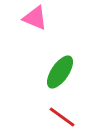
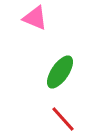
red line: moved 1 px right, 2 px down; rotated 12 degrees clockwise
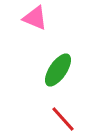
green ellipse: moved 2 px left, 2 px up
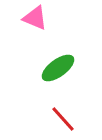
green ellipse: moved 2 px up; rotated 20 degrees clockwise
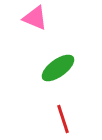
red line: rotated 24 degrees clockwise
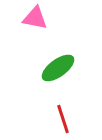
pink triangle: rotated 12 degrees counterclockwise
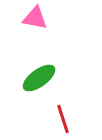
green ellipse: moved 19 px left, 10 px down
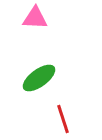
pink triangle: rotated 8 degrees counterclockwise
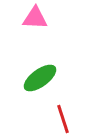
green ellipse: moved 1 px right
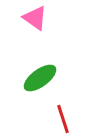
pink triangle: rotated 32 degrees clockwise
